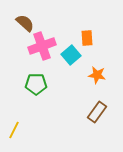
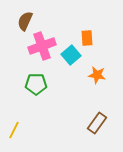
brown semicircle: moved 2 px up; rotated 108 degrees counterclockwise
brown rectangle: moved 11 px down
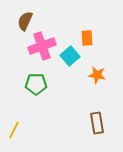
cyan square: moved 1 px left, 1 px down
brown rectangle: rotated 45 degrees counterclockwise
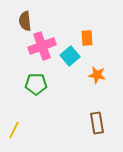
brown semicircle: rotated 30 degrees counterclockwise
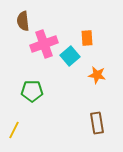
brown semicircle: moved 2 px left
pink cross: moved 2 px right, 2 px up
green pentagon: moved 4 px left, 7 px down
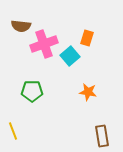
brown semicircle: moved 2 px left, 5 px down; rotated 78 degrees counterclockwise
orange rectangle: rotated 21 degrees clockwise
orange star: moved 9 px left, 17 px down
brown rectangle: moved 5 px right, 13 px down
yellow line: moved 1 px left, 1 px down; rotated 48 degrees counterclockwise
